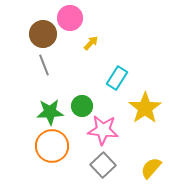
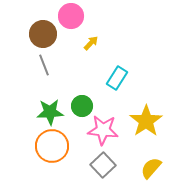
pink circle: moved 1 px right, 2 px up
yellow star: moved 1 px right, 13 px down
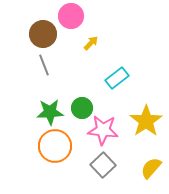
cyan rectangle: rotated 20 degrees clockwise
green circle: moved 2 px down
orange circle: moved 3 px right
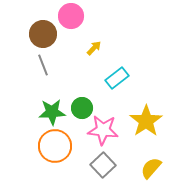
yellow arrow: moved 3 px right, 5 px down
gray line: moved 1 px left
green star: moved 2 px right
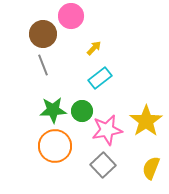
cyan rectangle: moved 17 px left
green circle: moved 3 px down
green star: moved 1 px right, 2 px up
pink star: moved 4 px right; rotated 16 degrees counterclockwise
yellow semicircle: rotated 20 degrees counterclockwise
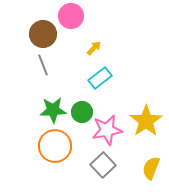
green circle: moved 1 px down
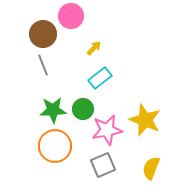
green circle: moved 1 px right, 3 px up
yellow star: moved 1 px left, 1 px up; rotated 16 degrees counterclockwise
gray square: rotated 20 degrees clockwise
